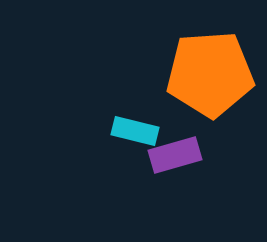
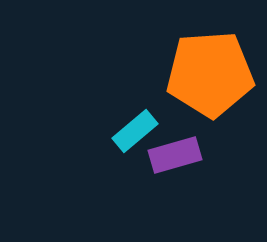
cyan rectangle: rotated 54 degrees counterclockwise
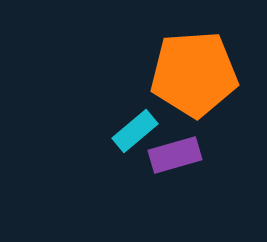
orange pentagon: moved 16 px left
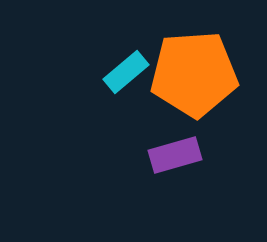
cyan rectangle: moved 9 px left, 59 px up
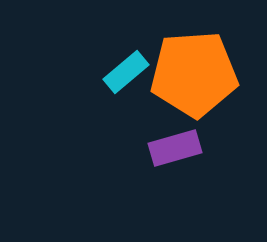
purple rectangle: moved 7 px up
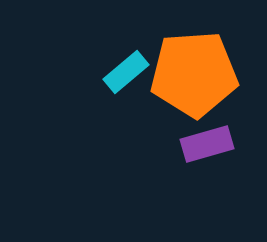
purple rectangle: moved 32 px right, 4 px up
